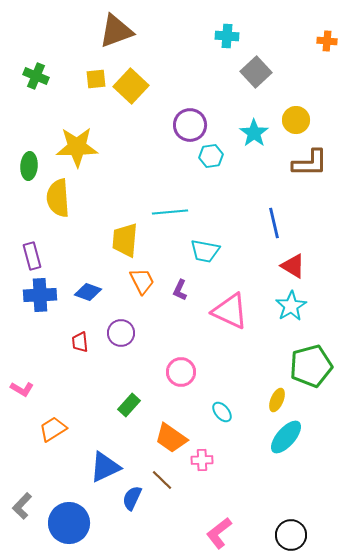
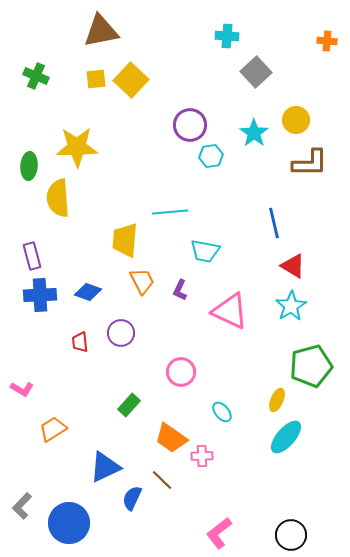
brown triangle at (116, 31): moved 15 px left; rotated 9 degrees clockwise
yellow square at (131, 86): moved 6 px up
pink cross at (202, 460): moved 4 px up
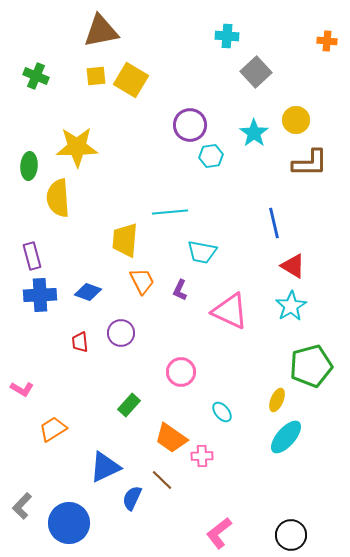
yellow square at (96, 79): moved 3 px up
yellow square at (131, 80): rotated 12 degrees counterclockwise
cyan trapezoid at (205, 251): moved 3 px left, 1 px down
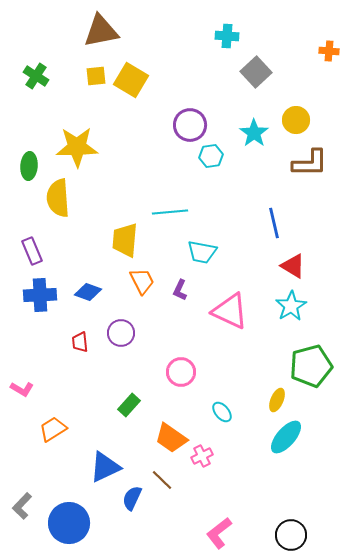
orange cross at (327, 41): moved 2 px right, 10 px down
green cross at (36, 76): rotated 10 degrees clockwise
purple rectangle at (32, 256): moved 5 px up; rotated 8 degrees counterclockwise
pink cross at (202, 456): rotated 25 degrees counterclockwise
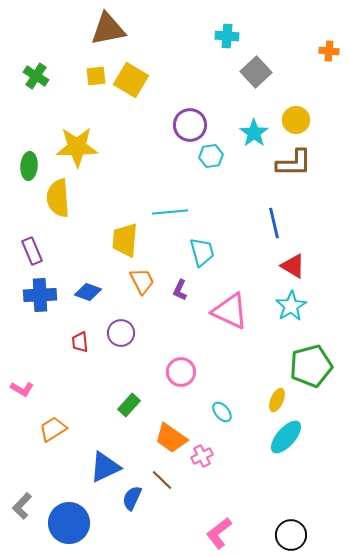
brown triangle at (101, 31): moved 7 px right, 2 px up
brown L-shape at (310, 163): moved 16 px left
cyan trapezoid at (202, 252): rotated 116 degrees counterclockwise
